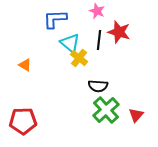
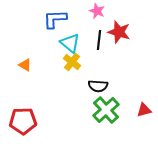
yellow cross: moved 7 px left, 4 px down
red triangle: moved 8 px right, 5 px up; rotated 35 degrees clockwise
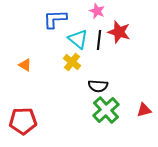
cyan triangle: moved 8 px right, 4 px up
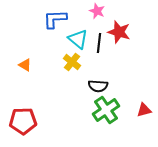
black line: moved 3 px down
green cross: rotated 8 degrees clockwise
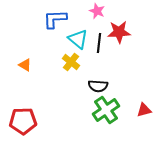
red star: rotated 20 degrees counterclockwise
yellow cross: moved 1 px left
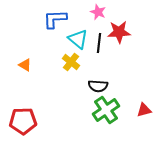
pink star: moved 1 px right, 1 px down
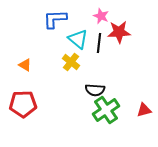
pink star: moved 3 px right, 4 px down
black semicircle: moved 3 px left, 4 px down
red pentagon: moved 17 px up
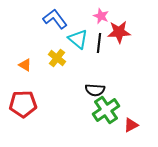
blue L-shape: rotated 55 degrees clockwise
yellow cross: moved 14 px left, 4 px up
red triangle: moved 13 px left, 15 px down; rotated 14 degrees counterclockwise
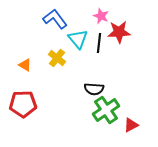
cyan triangle: rotated 10 degrees clockwise
black semicircle: moved 1 px left, 1 px up
